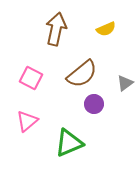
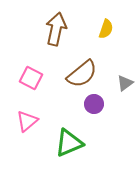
yellow semicircle: rotated 48 degrees counterclockwise
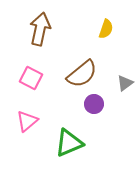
brown arrow: moved 16 px left
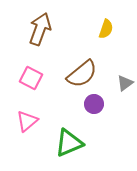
brown arrow: rotated 8 degrees clockwise
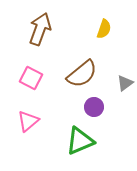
yellow semicircle: moved 2 px left
purple circle: moved 3 px down
pink triangle: moved 1 px right
green triangle: moved 11 px right, 2 px up
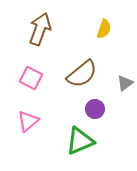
purple circle: moved 1 px right, 2 px down
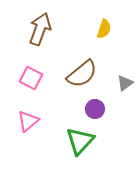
green triangle: rotated 24 degrees counterclockwise
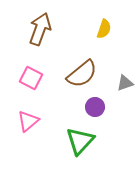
gray triangle: rotated 18 degrees clockwise
purple circle: moved 2 px up
